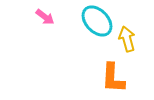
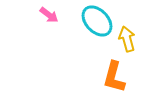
pink arrow: moved 4 px right, 2 px up
orange L-shape: moved 1 px right, 1 px up; rotated 12 degrees clockwise
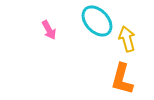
pink arrow: moved 15 px down; rotated 24 degrees clockwise
orange L-shape: moved 8 px right, 2 px down
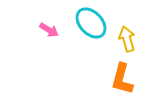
cyan ellipse: moved 6 px left, 2 px down
pink arrow: rotated 30 degrees counterclockwise
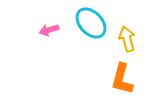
pink arrow: rotated 132 degrees clockwise
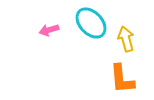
yellow arrow: moved 1 px left
orange L-shape: rotated 20 degrees counterclockwise
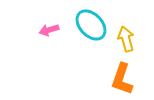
cyan ellipse: moved 2 px down
orange L-shape: rotated 24 degrees clockwise
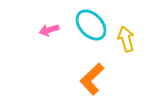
orange L-shape: moved 30 px left; rotated 28 degrees clockwise
